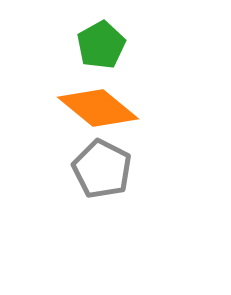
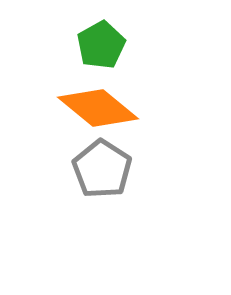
gray pentagon: rotated 6 degrees clockwise
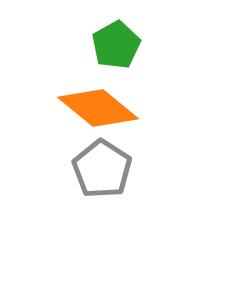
green pentagon: moved 15 px right
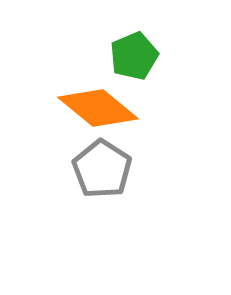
green pentagon: moved 18 px right, 11 px down; rotated 6 degrees clockwise
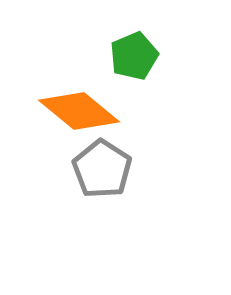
orange diamond: moved 19 px left, 3 px down
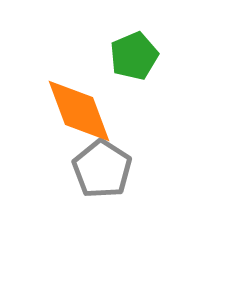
orange diamond: rotated 30 degrees clockwise
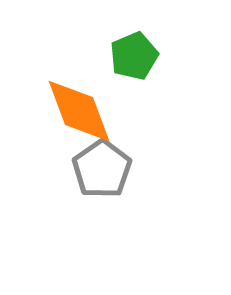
gray pentagon: rotated 4 degrees clockwise
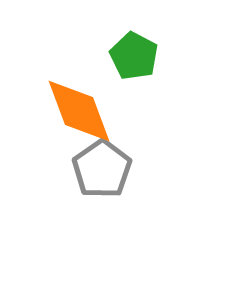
green pentagon: rotated 21 degrees counterclockwise
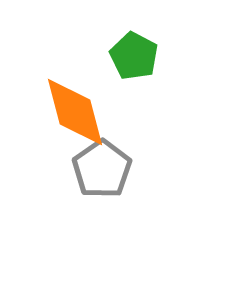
orange diamond: moved 4 px left, 1 px down; rotated 6 degrees clockwise
